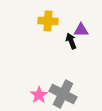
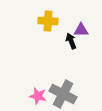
pink star: moved 1 px left, 1 px down; rotated 24 degrees counterclockwise
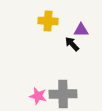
black arrow: moved 1 px right, 3 px down; rotated 21 degrees counterclockwise
gray cross: rotated 28 degrees counterclockwise
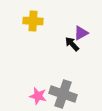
yellow cross: moved 15 px left
purple triangle: moved 3 px down; rotated 28 degrees counterclockwise
gray cross: rotated 20 degrees clockwise
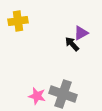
yellow cross: moved 15 px left; rotated 12 degrees counterclockwise
pink star: moved 1 px left
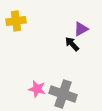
yellow cross: moved 2 px left
purple triangle: moved 4 px up
pink star: moved 7 px up
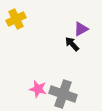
yellow cross: moved 2 px up; rotated 18 degrees counterclockwise
pink star: moved 1 px right
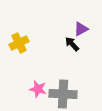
yellow cross: moved 3 px right, 24 px down
gray cross: rotated 16 degrees counterclockwise
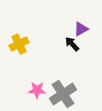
yellow cross: moved 1 px down
pink star: moved 1 px left, 1 px down; rotated 12 degrees counterclockwise
gray cross: rotated 36 degrees counterclockwise
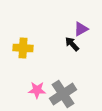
yellow cross: moved 4 px right, 4 px down; rotated 30 degrees clockwise
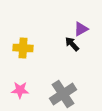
pink star: moved 17 px left
